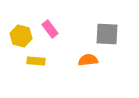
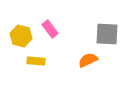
orange semicircle: rotated 18 degrees counterclockwise
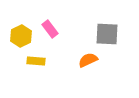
yellow hexagon: rotated 20 degrees clockwise
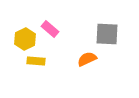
pink rectangle: rotated 12 degrees counterclockwise
yellow hexagon: moved 4 px right, 3 px down
orange semicircle: moved 1 px left, 1 px up
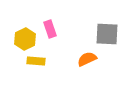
pink rectangle: rotated 30 degrees clockwise
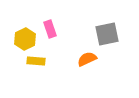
gray square: rotated 15 degrees counterclockwise
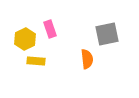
orange semicircle: rotated 108 degrees clockwise
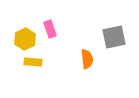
gray square: moved 7 px right, 3 px down
yellow rectangle: moved 3 px left, 1 px down
